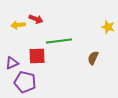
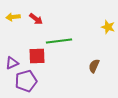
red arrow: rotated 16 degrees clockwise
yellow arrow: moved 5 px left, 8 px up
brown semicircle: moved 1 px right, 8 px down
purple pentagon: moved 1 px right, 1 px up; rotated 30 degrees counterclockwise
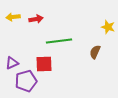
red arrow: rotated 48 degrees counterclockwise
red square: moved 7 px right, 8 px down
brown semicircle: moved 1 px right, 14 px up
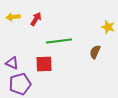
red arrow: rotated 48 degrees counterclockwise
purple triangle: rotated 48 degrees clockwise
purple pentagon: moved 6 px left, 3 px down
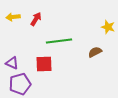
brown semicircle: rotated 40 degrees clockwise
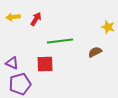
green line: moved 1 px right
red square: moved 1 px right
